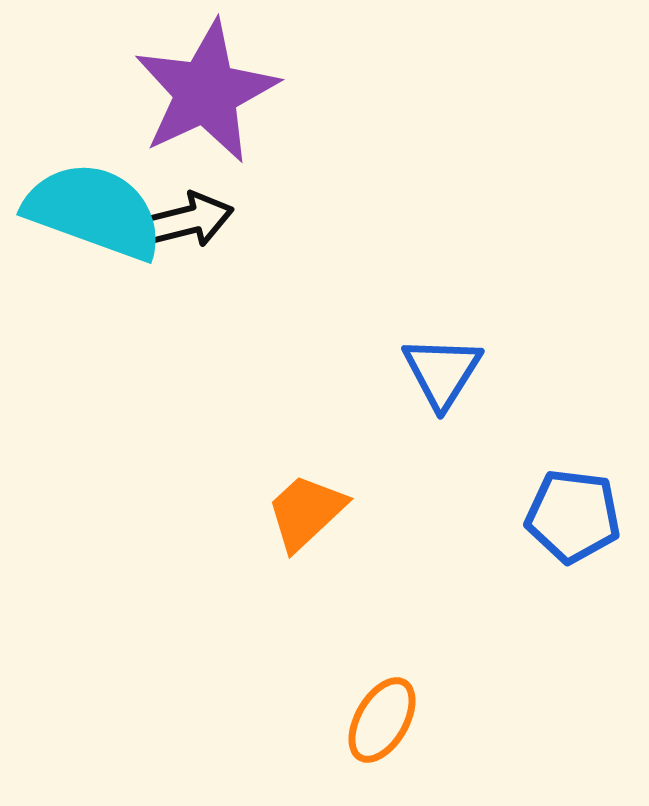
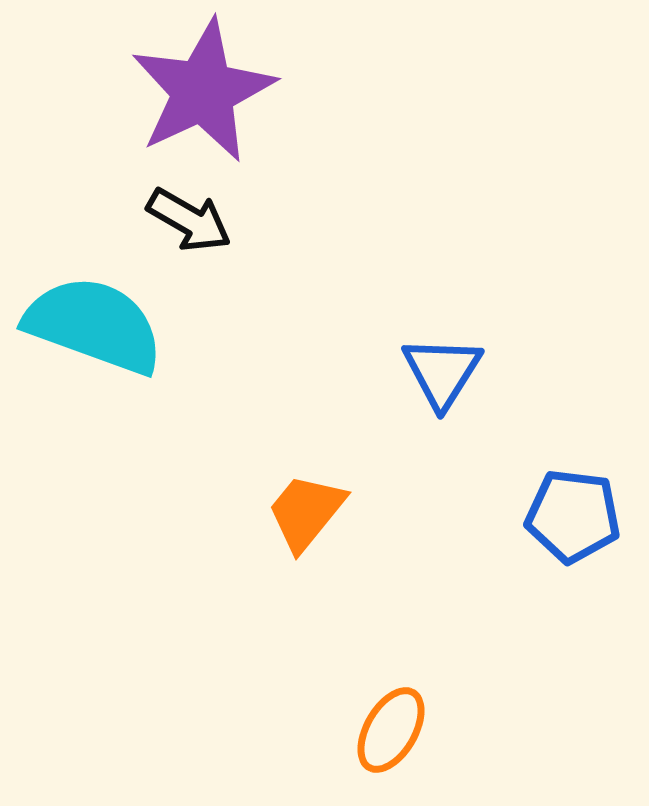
purple star: moved 3 px left, 1 px up
cyan semicircle: moved 114 px down
black arrow: rotated 44 degrees clockwise
orange trapezoid: rotated 8 degrees counterclockwise
orange ellipse: moved 9 px right, 10 px down
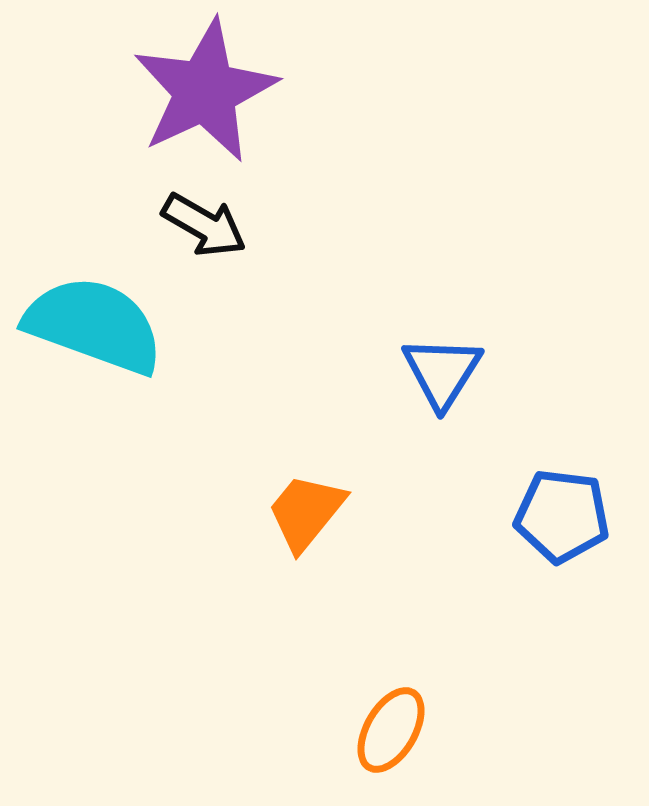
purple star: moved 2 px right
black arrow: moved 15 px right, 5 px down
blue pentagon: moved 11 px left
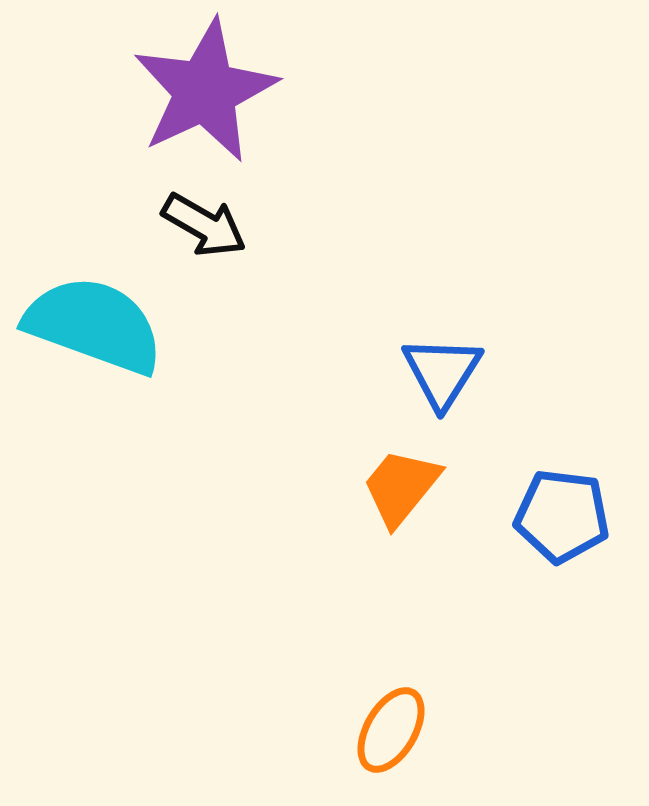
orange trapezoid: moved 95 px right, 25 px up
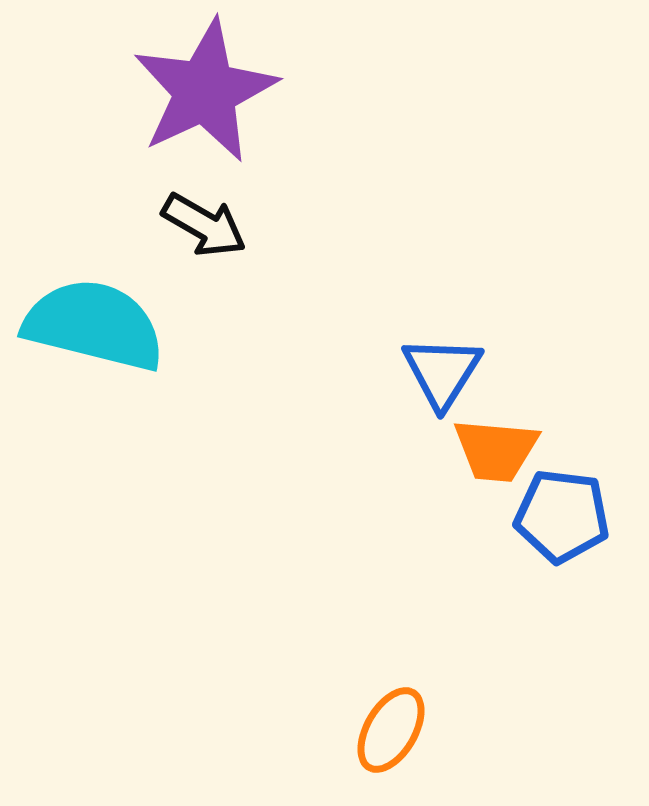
cyan semicircle: rotated 6 degrees counterclockwise
orange trapezoid: moved 95 px right, 37 px up; rotated 124 degrees counterclockwise
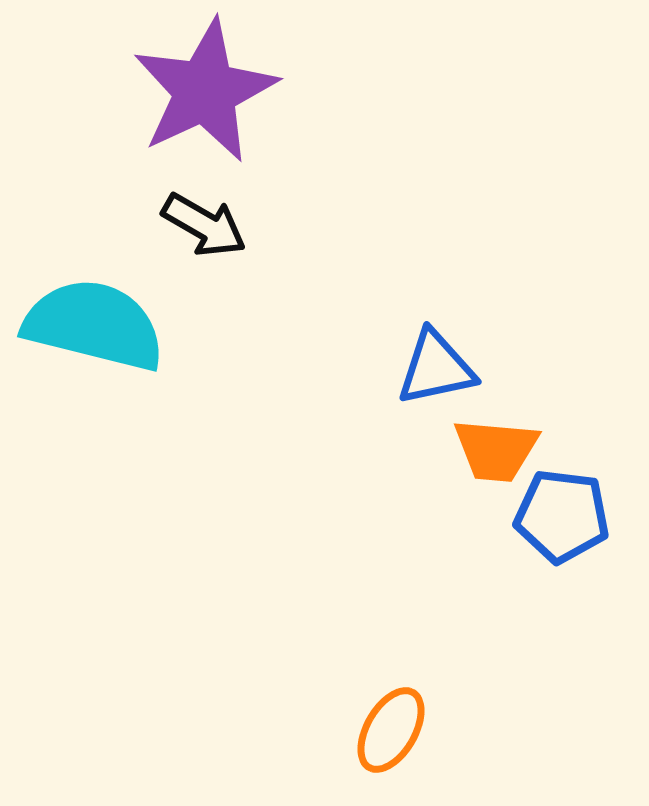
blue triangle: moved 6 px left, 4 px up; rotated 46 degrees clockwise
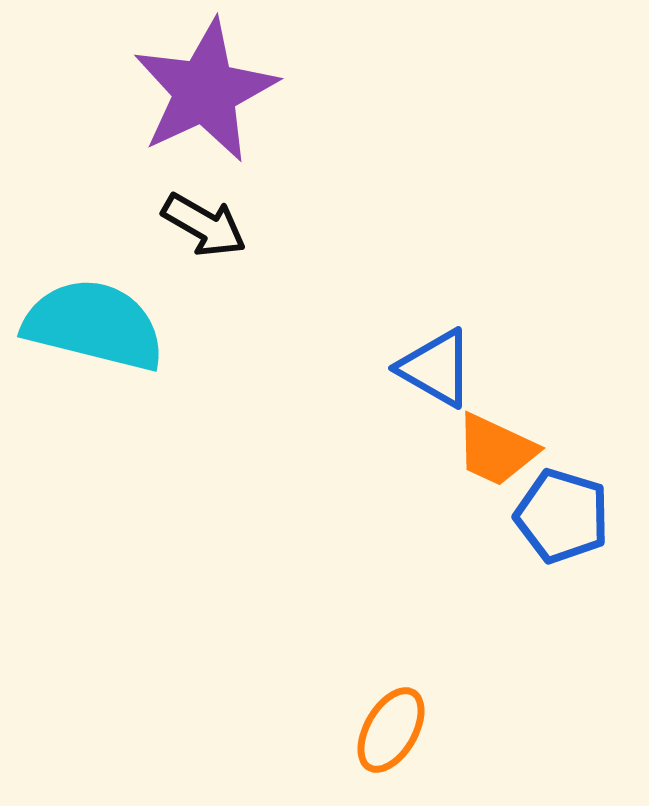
blue triangle: rotated 42 degrees clockwise
orange trapezoid: rotated 20 degrees clockwise
blue pentagon: rotated 10 degrees clockwise
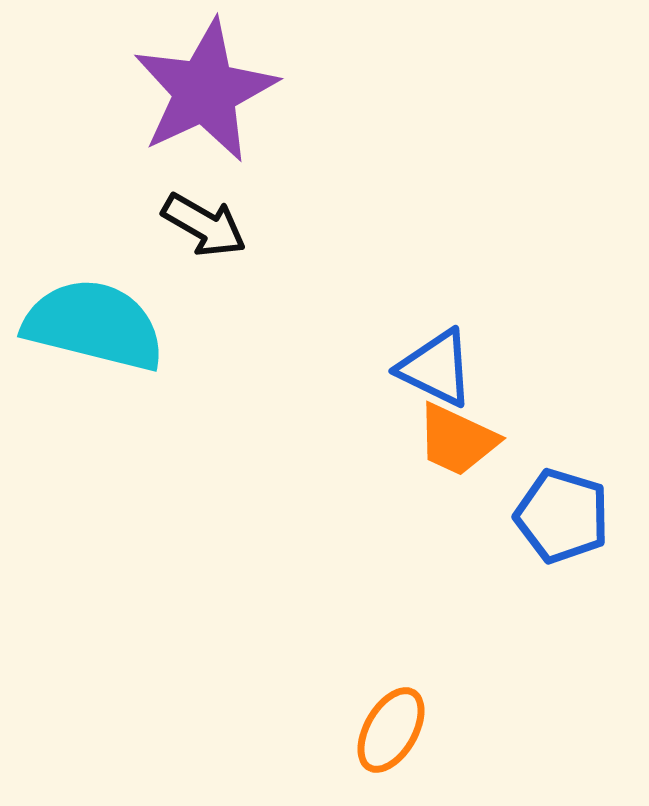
blue triangle: rotated 4 degrees counterclockwise
orange trapezoid: moved 39 px left, 10 px up
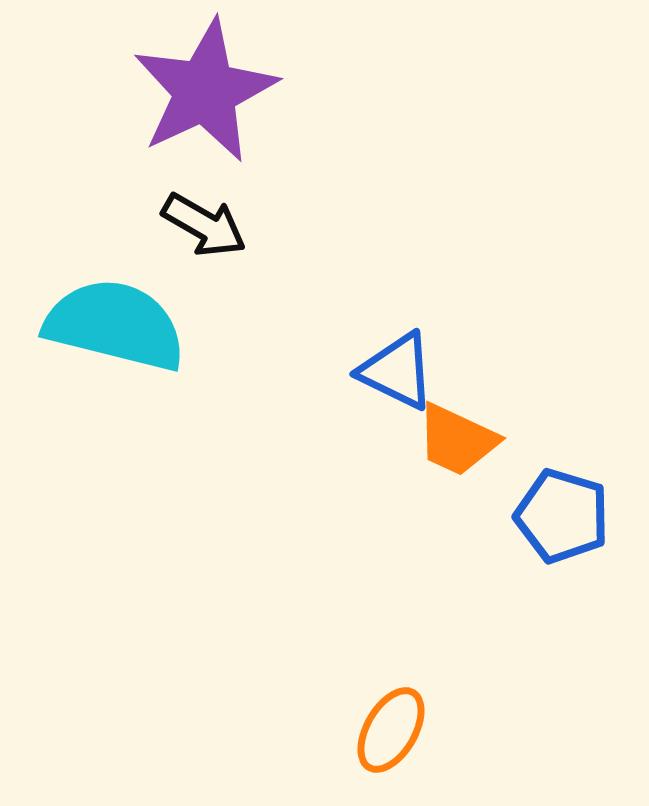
cyan semicircle: moved 21 px right
blue triangle: moved 39 px left, 3 px down
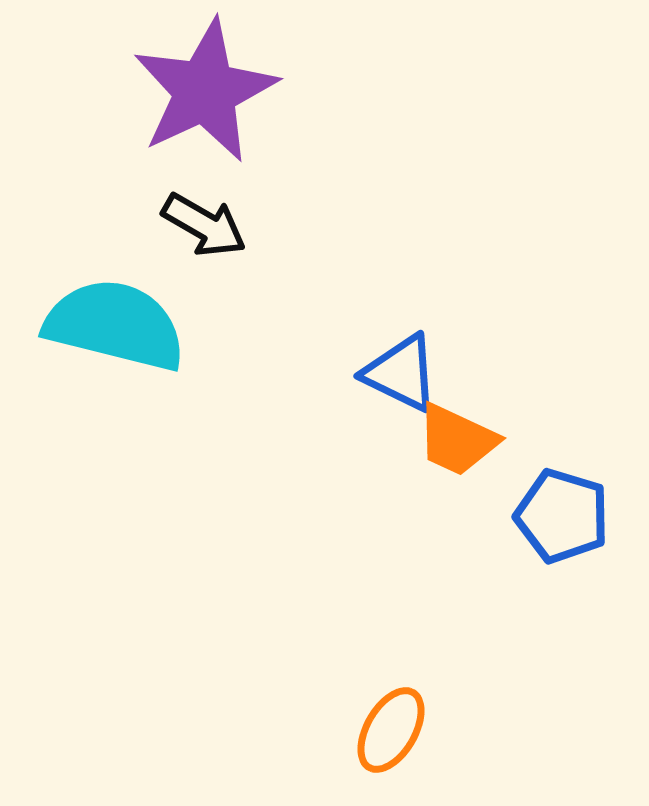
blue triangle: moved 4 px right, 2 px down
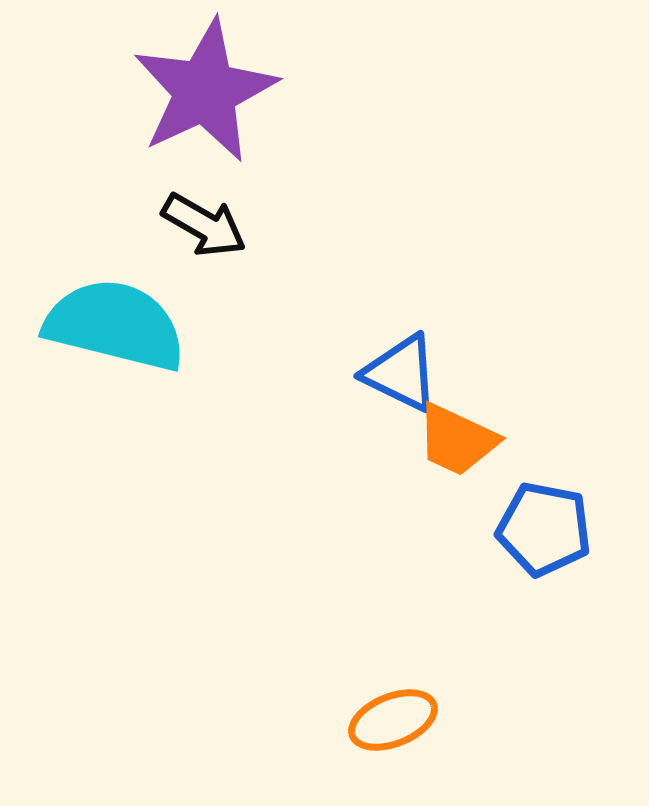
blue pentagon: moved 18 px left, 13 px down; rotated 6 degrees counterclockwise
orange ellipse: moved 2 px right, 10 px up; rotated 38 degrees clockwise
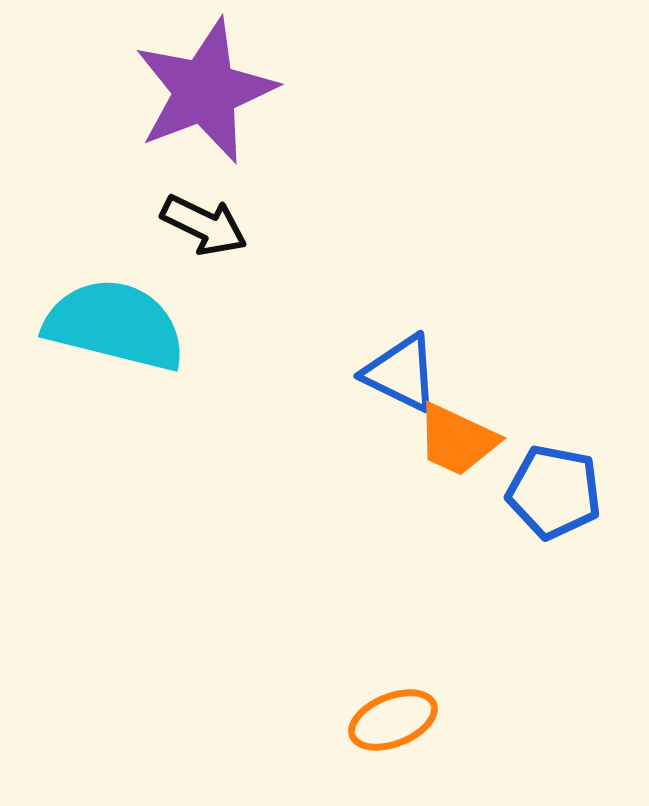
purple star: rotated 4 degrees clockwise
black arrow: rotated 4 degrees counterclockwise
blue pentagon: moved 10 px right, 37 px up
